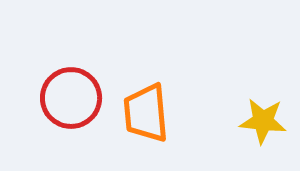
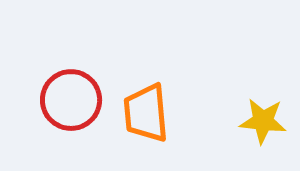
red circle: moved 2 px down
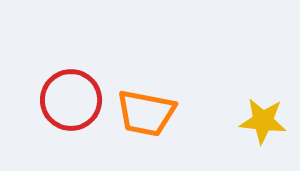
orange trapezoid: rotated 74 degrees counterclockwise
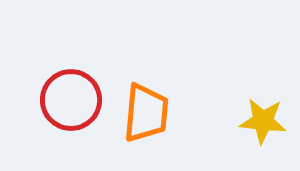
orange trapezoid: rotated 96 degrees counterclockwise
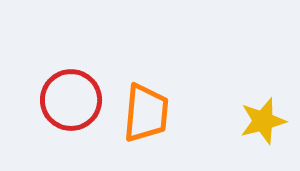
yellow star: rotated 21 degrees counterclockwise
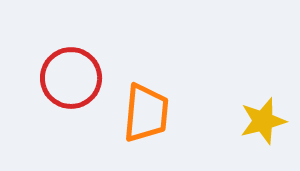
red circle: moved 22 px up
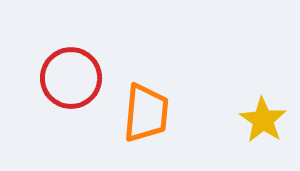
yellow star: moved 1 px up; rotated 24 degrees counterclockwise
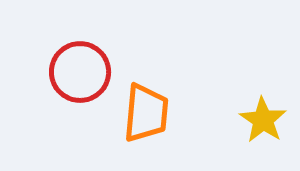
red circle: moved 9 px right, 6 px up
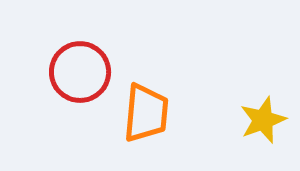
yellow star: rotated 18 degrees clockwise
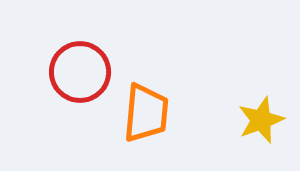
yellow star: moved 2 px left
